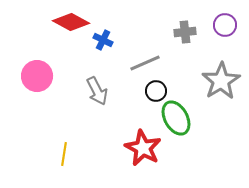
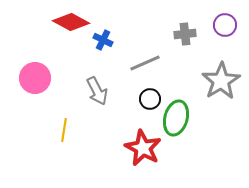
gray cross: moved 2 px down
pink circle: moved 2 px left, 2 px down
black circle: moved 6 px left, 8 px down
green ellipse: rotated 44 degrees clockwise
yellow line: moved 24 px up
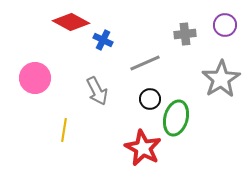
gray star: moved 2 px up
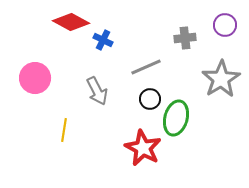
gray cross: moved 4 px down
gray line: moved 1 px right, 4 px down
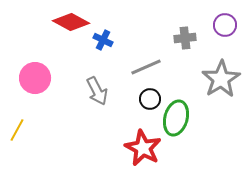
yellow line: moved 47 px left; rotated 20 degrees clockwise
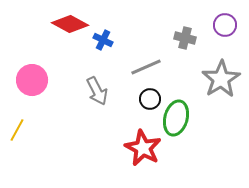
red diamond: moved 1 px left, 2 px down
gray cross: rotated 20 degrees clockwise
pink circle: moved 3 px left, 2 px down
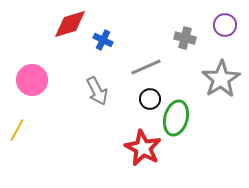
red diamond: rotated 45 degrees counterclockwise
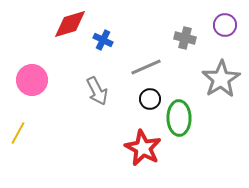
green ellipse: moved 3 px right; rotated 16 degrees counterclockwise
yellow line: moved 1 px right, 3 px down
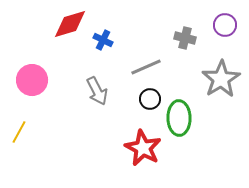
yellow line: moved 1 px right, 1 px up
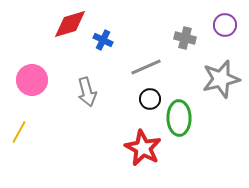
gray star: rotated 18 degrees clockwise
gray arrow: moved 10 px left, 1 px down; rotated 12 degrees clockwise
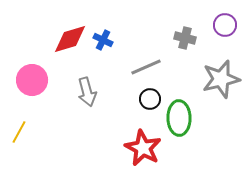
red diamond: moved 15 px down
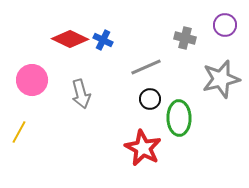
red diamond: rotated 42 degrees clockwise
gray arrow: moved 6 px left, 2 px down
